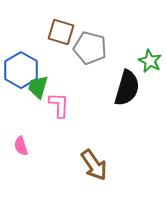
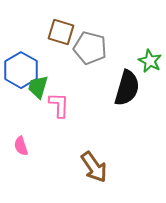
brown arrow: moved 2 px down
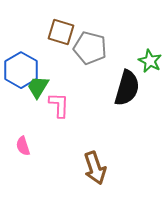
green trapezoid: rotated 15 degrees clockwise
pink semicircle: moved 2 px right
brown arrow: moved 1 px right, 1 px down; rotated 16 degrees clockwise
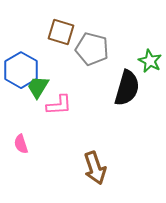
gray pentagon: moved 2 px right, 1 px down
pink L-shape: rotated 84 degrees clockwise
pink semicircle: moved 2 px left, 2 px up
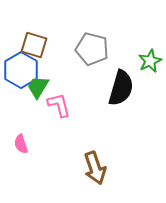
brown square: moved 27 px left, 13 px down
green star: rotated 20 degrees clockwise
black semicircle: moved 6 px left
pink L-shape: rotated 100 degrees counterclockwise
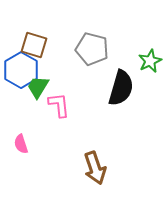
pink L-shape: rotated 8 degrees clockwise
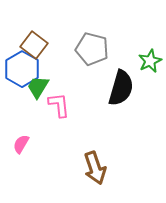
brown square: rotated 20 degrees clockwise
blue hexagon: moved 1 px right, 1 px up
pink semicircle: rotated 48 degrees clockwise
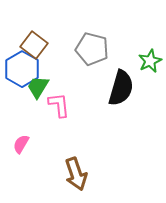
brown arrow: moved 19 px left, 6 px down
